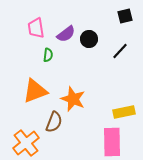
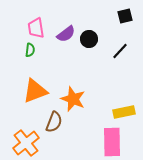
green semicircle: moved 18 px left, 5 px up
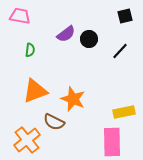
pink trapezoid: moved 16 px left, 12 px up; rotated 110 degrees clockwise
brown semicircle: rotated 95 degrees clockwise
orange cross: moved 1 px right, 3 px up
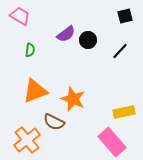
pink trapezoid: rotated 20 degrees clockwise
black circle: moved 1 px left, 1 px down
pink rectangle: rotated 40 degrees counterclockwise
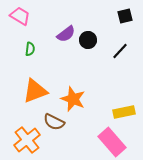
green semicircle: moved 1 px up
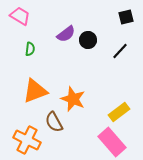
black square: moved 1 px right, 1 px down
yellow rectangle: moved 5 px left; rotated 25 degrees counterclockwise
brown semicircle: rotated 35 degrees clockwise
orange cross: rotated 24 degrees counterclockwise
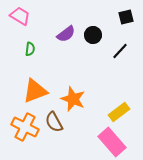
black circle: moved 5 px right, 5 px up
orange cross: moved 2 px left, 13 px up
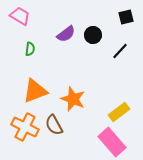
brown semicircle: moved 3 px down
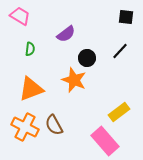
black square: rotated 21 degrees clockwise
black circle: moved 6 px left, 23 px down
orange triangle: moved 4 px left, 2 px up
orange star: moved 1 px right, 19 px up
pink rectangle: moved 7 px left, 1 px up
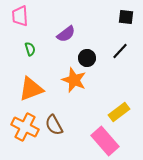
pink trapezoid: rotated 125 degrees counterclockwise
green semicircle: rotated 24 degrees counterclockwise
